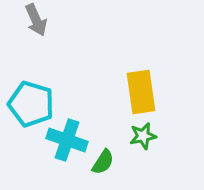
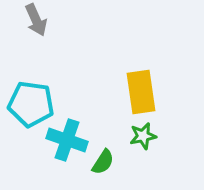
cyan pentagon: rotated 9 degrees counterclockwise
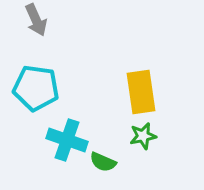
cyan pentagon: moved 5 px right, 16 px up
green semicircle: rotated 80 degrees clockwise
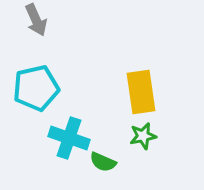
cyan pentagon: rotated 21 degrees counterclockwise
cyan cross: moved 2 px right, 2 px up
